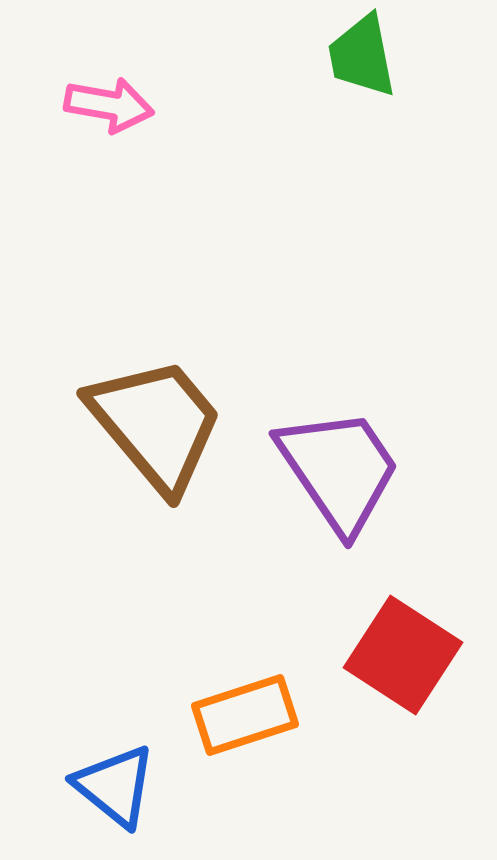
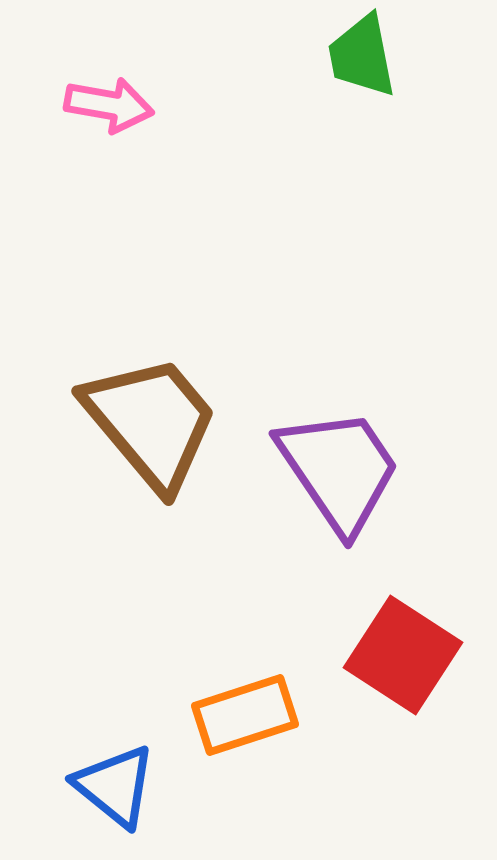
brown trapezoid: moved 5 px left, 2 px up
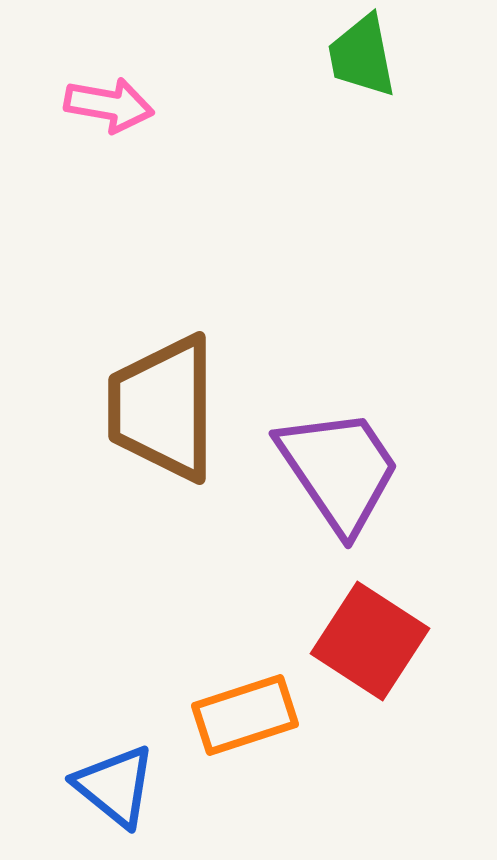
brown trapezoid: moved 12 px right, 14 px up; rotated 140 degrees counterclockwise
red square: moved 33 px left, 14 px up
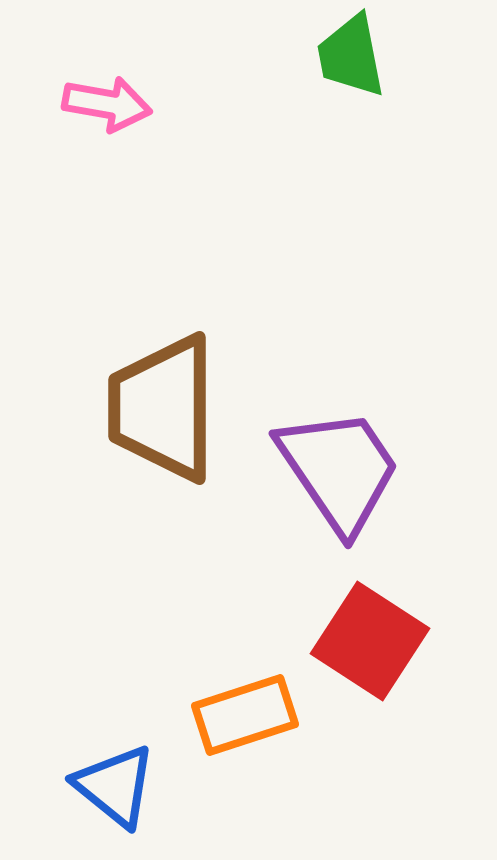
green trapezoid: moved 11 px left
pink arrow: moved 2 px left, 1 px up
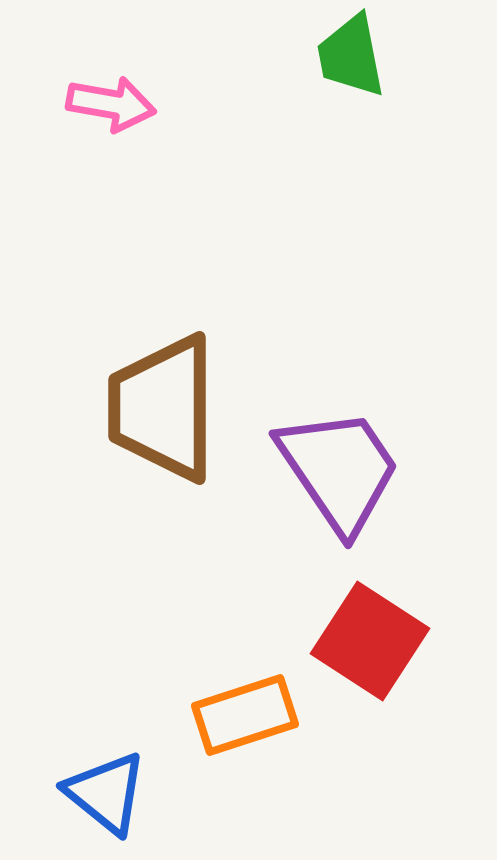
pink arrow: moved 4 px right
blue triangle: moved 9 px left, 7 px down
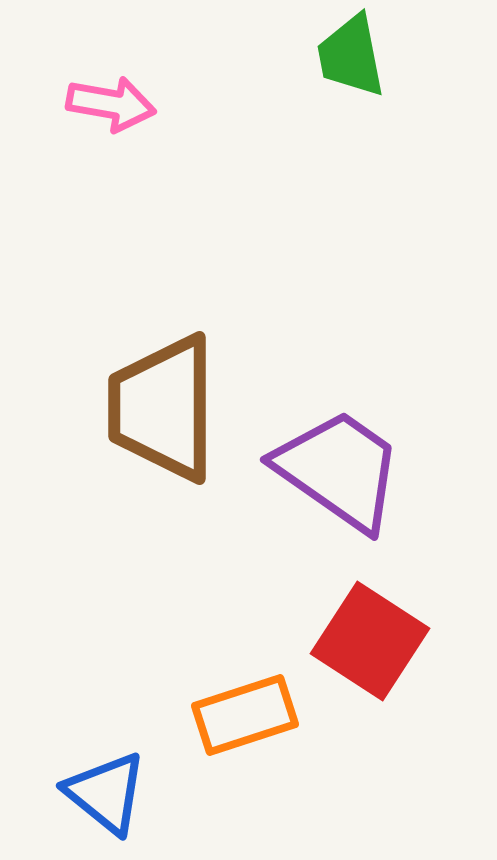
purple trapezoid: rotated 21 degrees counterclockwise
